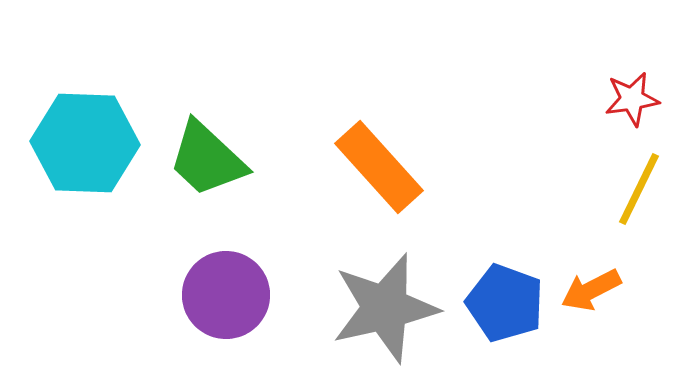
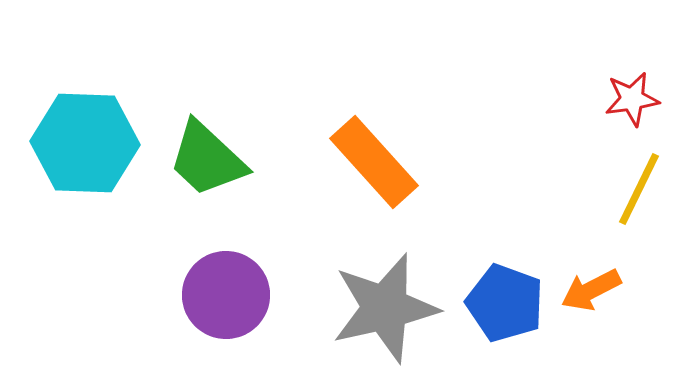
orange rectangle: moved 5 px left, 5 px up
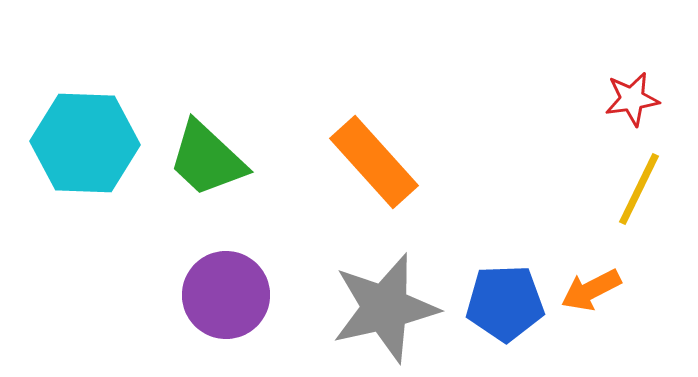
blue pentagon: rotated 22 degrees counterclockwise
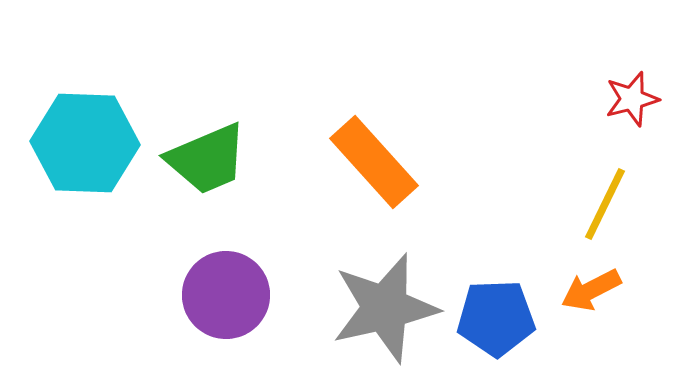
red star: rotated 6 degrees counterclockwise
green trapezoid: rotated 66 degrees counterclockwise
yellow line: moved 34 px left, 15 px down
blue pentagon: moved 9 px left, 15 px down
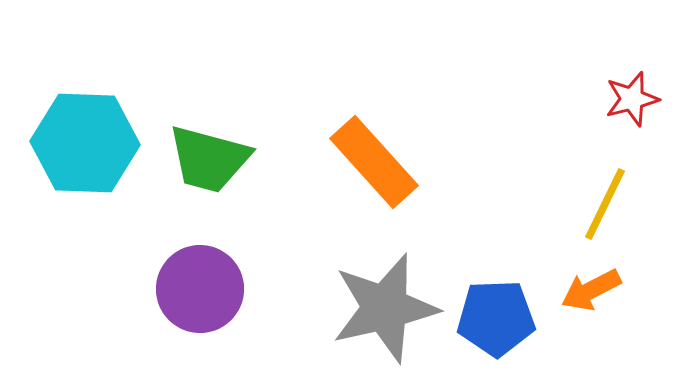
green trapezoid: moved 2 px right; rotated 38 degrees clockwise
purple circle: moved 26 px left, 6 px up
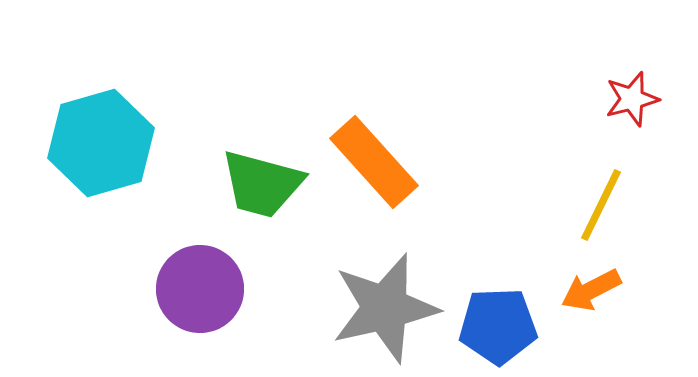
cyan hexagon: moved 16 px right; rotated 18 degrees counterclockwise
green trapezoid: moved 53 px right, 25 px down
yellow line: moved 4 px left, 1 px down
blue pentagon: moved 2 px right, 8 px down
